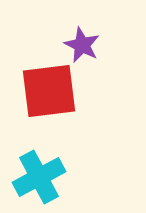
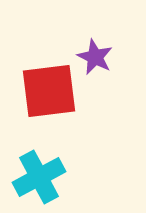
purple star: moved 13 px right, 12 px down
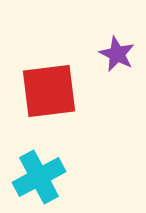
purple star: moved 22 px right, 3 px up
